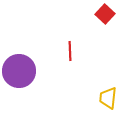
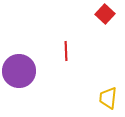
red line: moved 4 px left
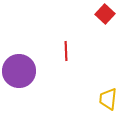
yellow trapezoid: moved 1 px down
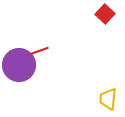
red line: moved 27 px left; rotated 72 degrees clockwise
purple circle: moved 6 px up
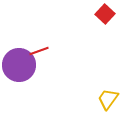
yellow trapezoid: rotated 30 degrees clockwise
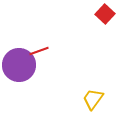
yellow trapezoid: moved 15 px left
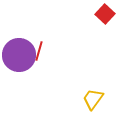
red line: rotated 54 degrees counterclockwise
purple circle: moved 10 px up
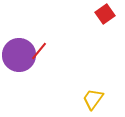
red square: rotated 12 degrees clockwise
red line: rotated 24 degrees clockwise
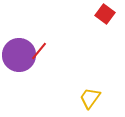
red square: rotated 18 degrees counterclockwise
yellow trapezoid: moved 3 px left, 1 px up
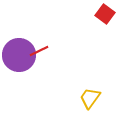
red line: rotated 24 degrees clockwise
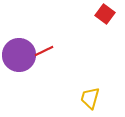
red line: moved 5 px right
yellow trapezoid: rotated 20 degrees counterclockwise
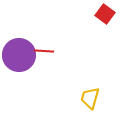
red line: rotated 30 degrees clockwise
